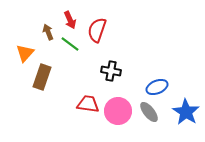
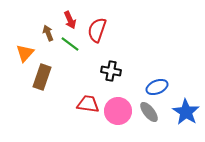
brown arrow: moved 1 px down
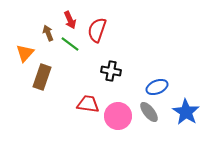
pink circle: moved 5 px down
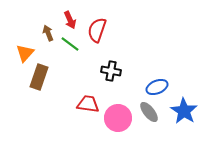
brown rectangle: moved 3 px left
blue star: moved 2 px left, 1 px up
pink circle: moved 2 px down
